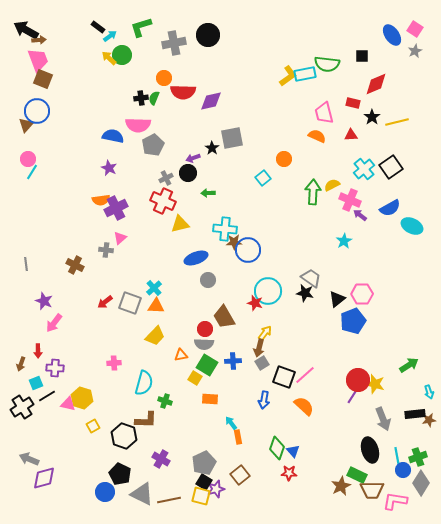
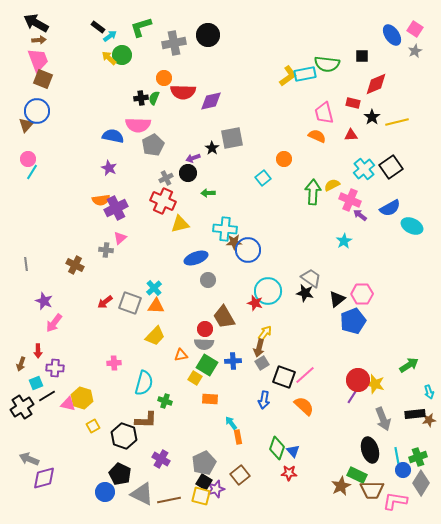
black arrow at (26, 30): moved 10 px right, 7 px up
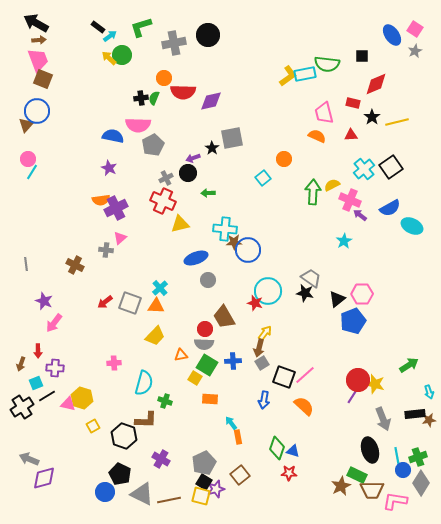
cyan cross at (154, 288): moved 6 px right
blue triangle at (293, 451): rotated 32 degrees counterclockwise
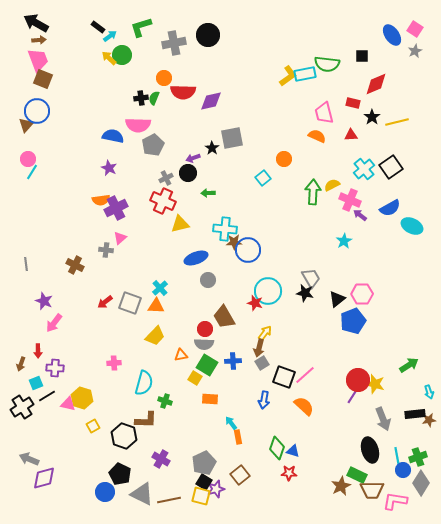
gray trapezoid at (311, 278): rotated 25 degrees clockwise
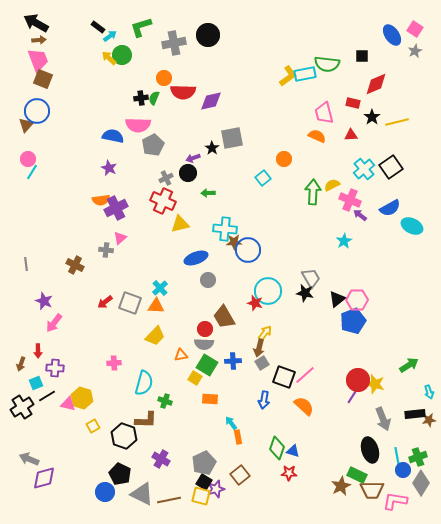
pink hexagon at (362, 294): moved 5 px left, 6 px down
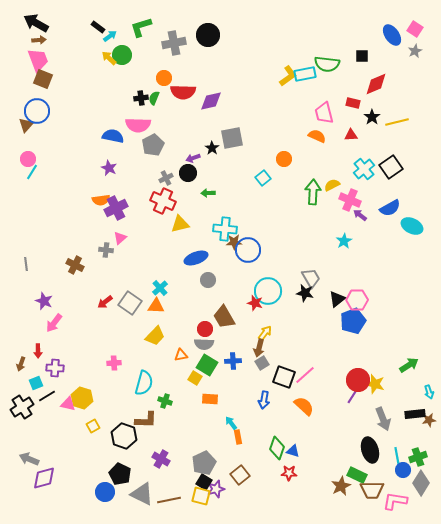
gray square at (130, 303): rotated 15 degrees clockwise
